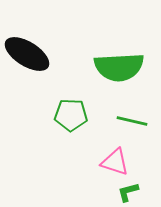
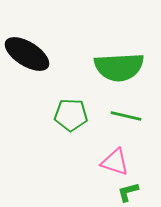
green line: moved 6 px left, 5 px up
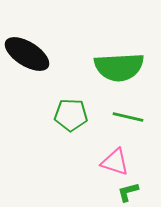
green line: moved 2 px right, 1 px down
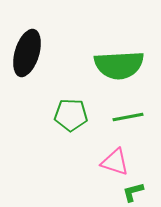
black ellipse: moved 1 px up; rotated 75 degrees clockwise
green semicircle: moved 2 px up
green line: rotated 24 degrees counterclockwise
green L-shape: moved 5 px right
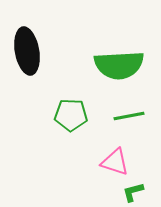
black ellipse: moved 2 px up; rotated 27 degrees counterclockwise
green line: moved 1 px right, 1 px up
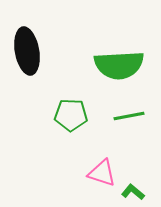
pink triangle: moved 13 px left, 11 px down
green L-shape: rotated 55 degrees clockwise
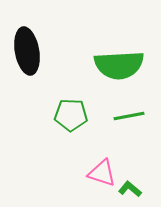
green L-shape: moved 3 px left, 3 px up
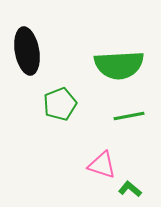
green pentagon: moved 11 px left, 11 px up; rotated 24 degrees counterclockwise
pink triangle: moved 8 px up
